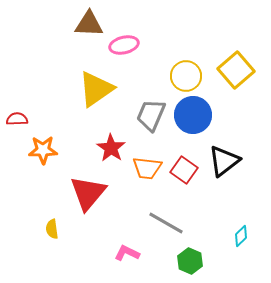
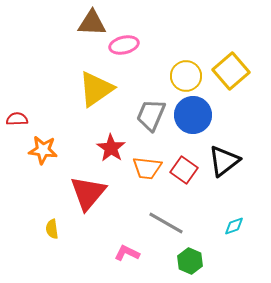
brown triangle: moved 3 px right, 1 px up
yellow square: moved 5 px left, 1 px down
orange star: rotated 8 degrees clockwise
cyan diamond: moved 7 px left, 10 px up; rotated 25 degrees clockwise
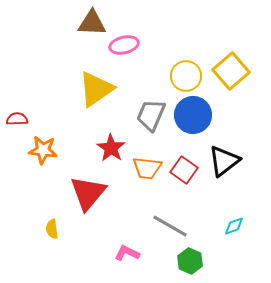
gray line: moved 4 px right, 3 px down
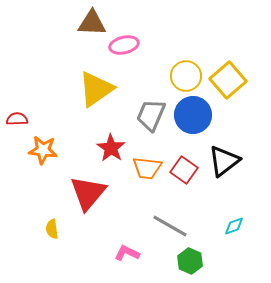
yellow square: moved 3 px left, 9 px down
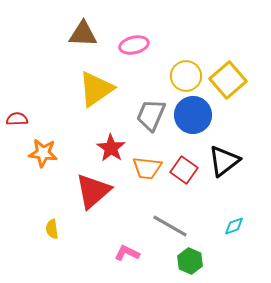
brown triangle: moved 9 px left, 11 px down
pink ellipse: moved 10 px right
orange star: moved 3 px down
red triangle: moved 5 px right, 2 px up; rotated 9 degrees clockwise
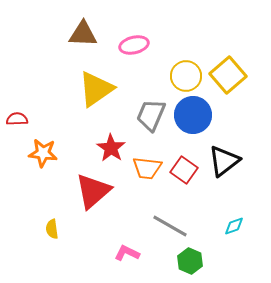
yellow square: moved 5 px up
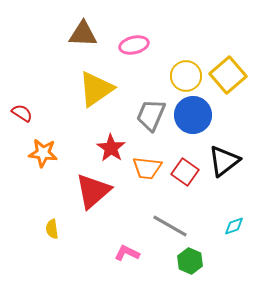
red semicircle: moved 5 px right, 6 px up; rotated 35 degrees clockwise
red square: moved 1 px right, 2 px down
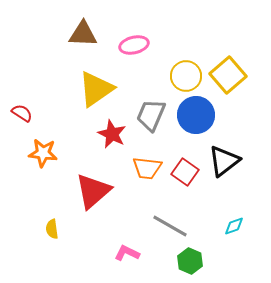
blue circle: moved 3 px right
red star: moved 1 px right, 14 px up; rotated 8 degrees counterclockwise
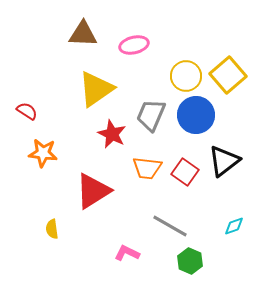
red semicircle: moved 5 px right, 2 px up
red triangle: rotated 9 degrees clockwise
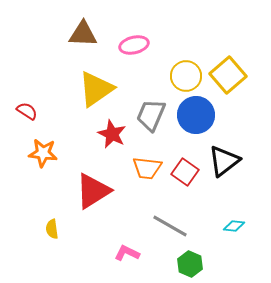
cyan diamond: rotated 25 degrees clockwise
green hexagon: moved 3 px down
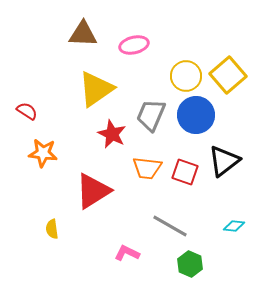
red square: rotated 16 degrees counterclockwise
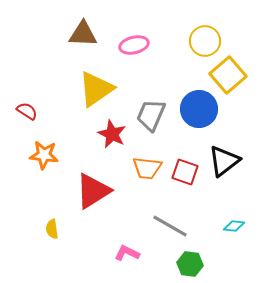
yellow circle: moved 19 px right, 35 px up
blue circle: moved 3 px right, 6 px up
orange star: moved 1 px right, 2 px down
green hexagon: rotated 15 degrees counterclockwise
